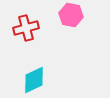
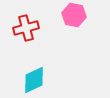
pink hexagon: moved 3 px right
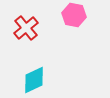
red cross: rotated 25 degrees counterclockwise
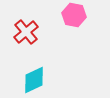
red cross: moved 4 px down
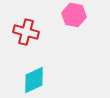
red cross: rotated 35 degrees counterclockwise
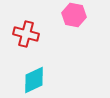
red cross: moved 2 px down
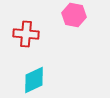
red cross: rotated 10 degrees counterclockwise
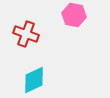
red cross: rotated 15 degrees clockwise
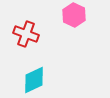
pink hexagon: rotated 15 degrees clockwise
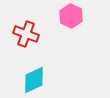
pink hexagon: moved 3 px left, 1 px down
